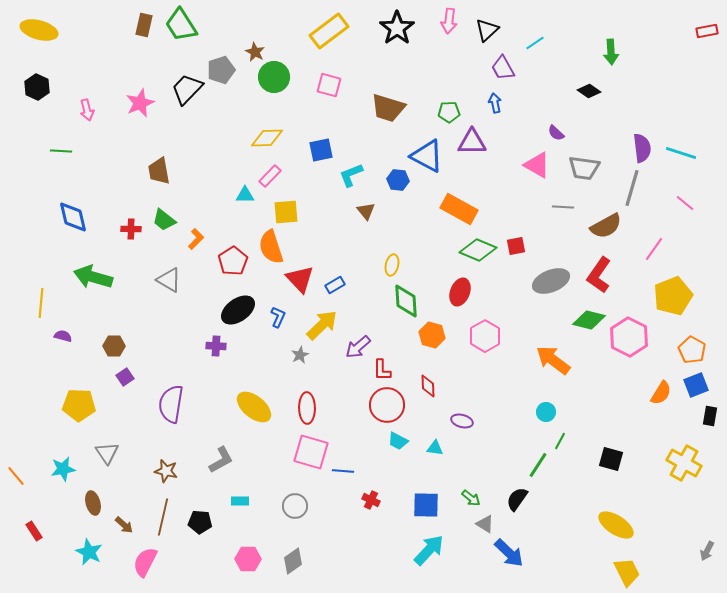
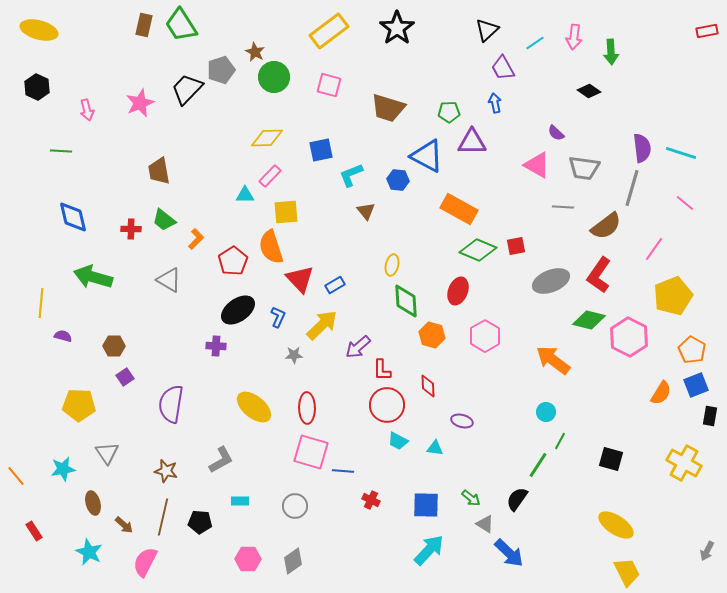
pink arrow at (449, 21): moved 125 px right, 16 px down
brown semicircle at (606, 226): rotated 8 degrees counterclockwise
red ellipse at (460, 292): moved 2 px left, 1 px up
gray star at (300, 355): moved 6 px left; rotated 24 degrees clockwise
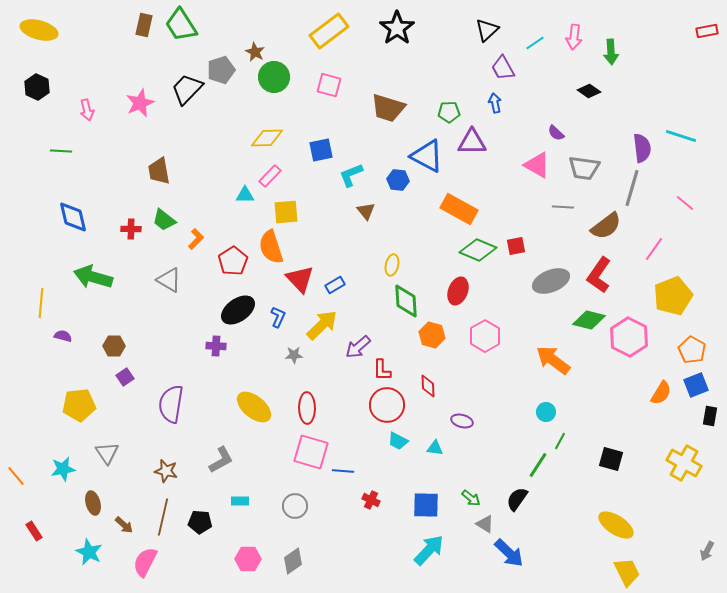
cyan line at (681, 153): moved 17 px up
yellow pentagon at (79, 405): rotated 8 degrees counterclockwise
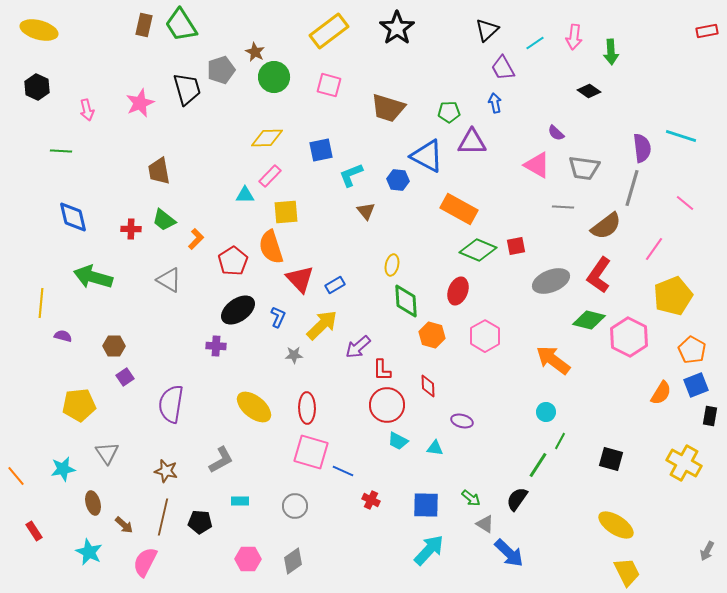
black trapezoid at (187, 89): rotated 120 degrees clockwise
blue line at (343, 471): rotated 20 degrees clockwise
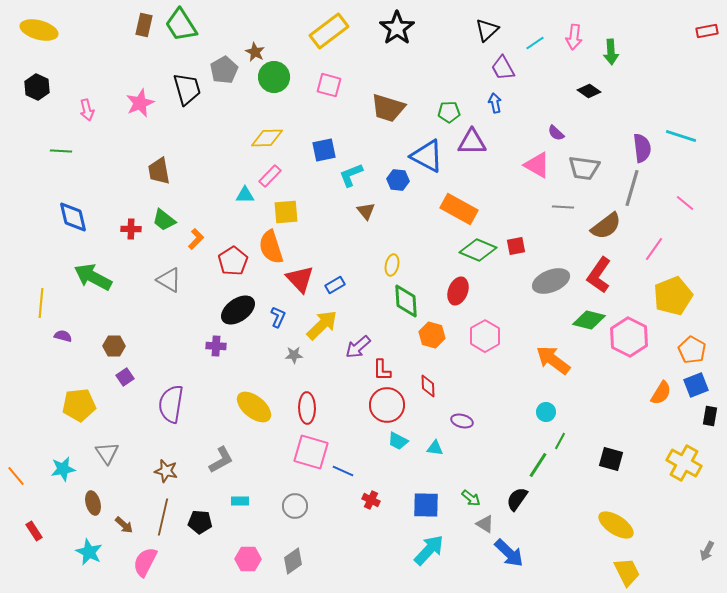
gray pentagon at (221, 70): moved 3 px right; rotated 12 degrees counterclockwise
blue square at (321, 150): moved 3 px right
green arrow at (93, 277): rotated 12 degrees clockwise
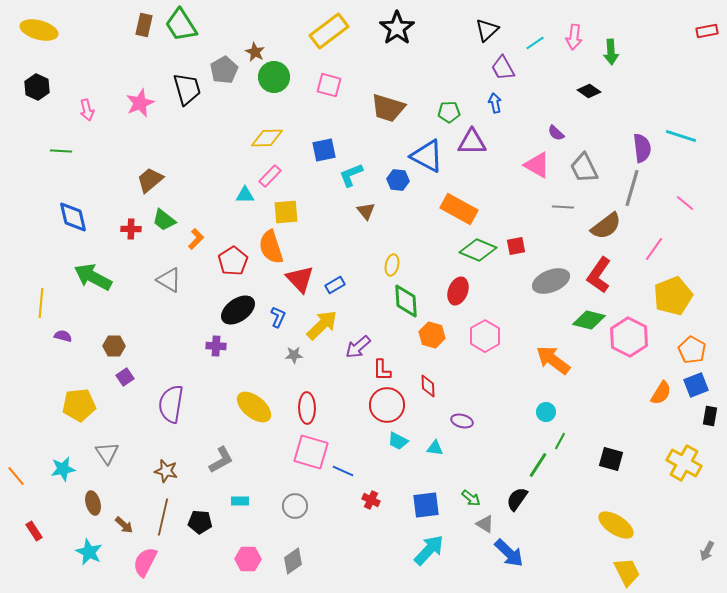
gray trapezoid at (584, 168): rotated 56 degrees clockwise
brown trapezoid at (159, 171): moved 9 px left, 9 px down; rotated 60 degrees clockwise
blue square at (426, 505): rotated 8 degrees counterclockwise
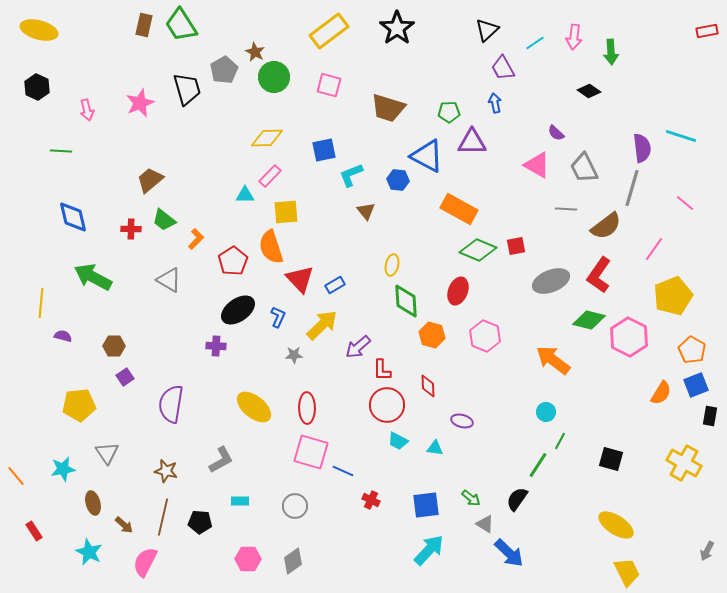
gray line at (563, 207): moved 3 px right, 2 px down
pink hexagon at (485, 336): rotated 8 degrees counterclockwise
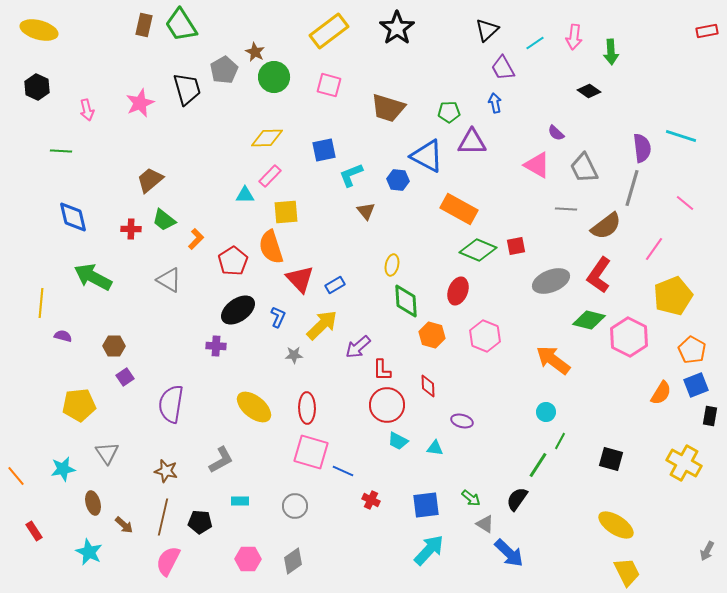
pink semicircle at (145, 562): moved 23 px right, 1 px up
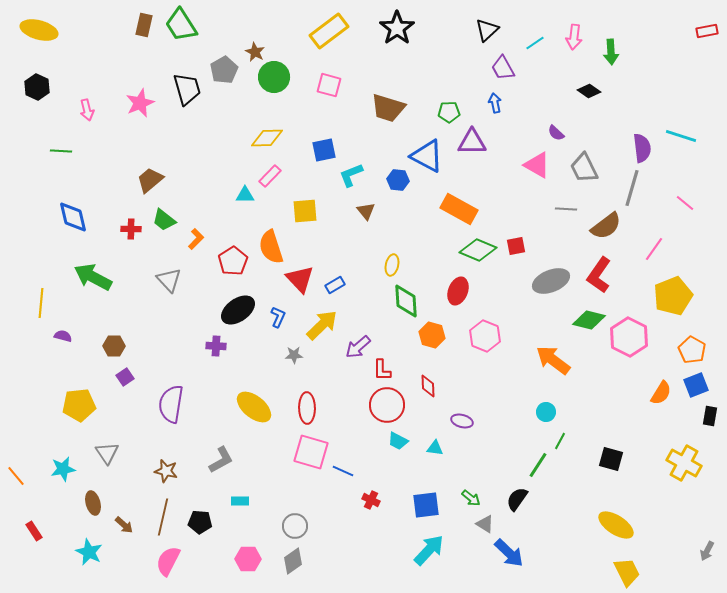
yellow square at (286, 212): moved 19 px right, 1 px up
gray triangle at (169, 280): rotated 16 degrees clockwise
gray circle at (295, 506): moved 20 px down
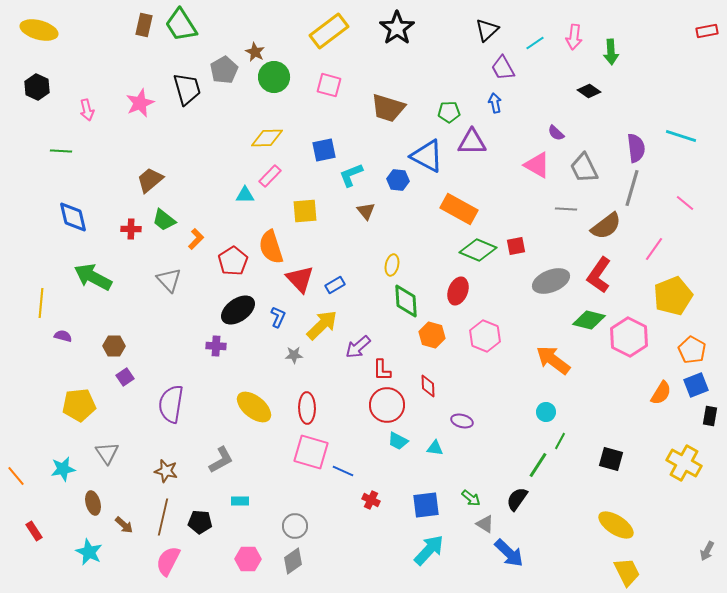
purple semicircle at (642, 148): moved 6 px left
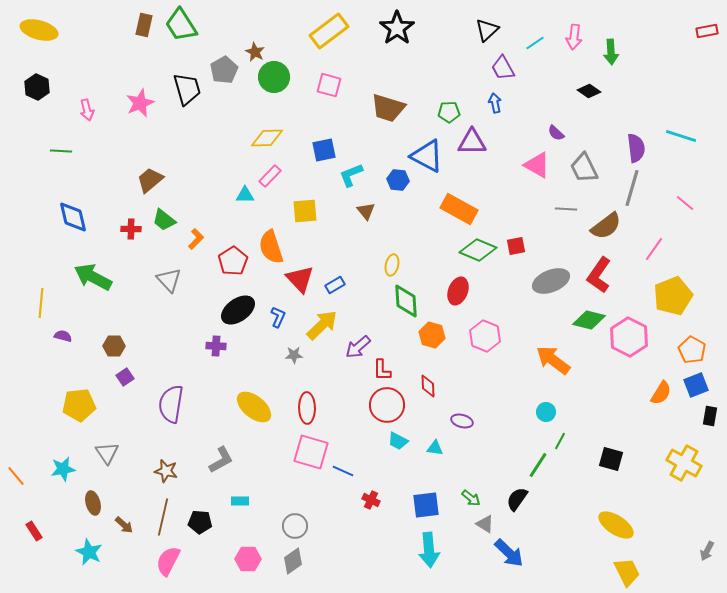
cyan arrow at (429, 550): rotated 132 degrees clockwise
